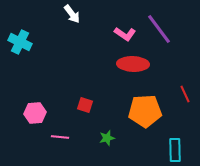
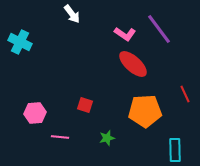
red ellipse: rotated 40 degrees clockwise
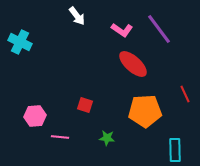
white arrow: moved 5 px right, 2 px down
pink L-shape: moved 3 px left, 4 px up
pink hexagon: moved 3 px down
green star: rotated 21 degrees clockwise
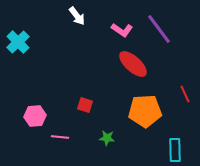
cyan cross: moved 2 px left; rotated 20 degrees clockwise
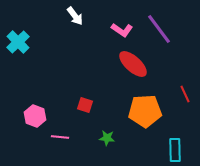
white arrow: moved 2 px left
pink hexagon: rotated 25 degrees clockwise
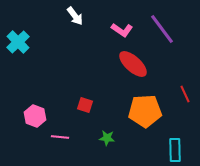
purple line: moved 3 px right
